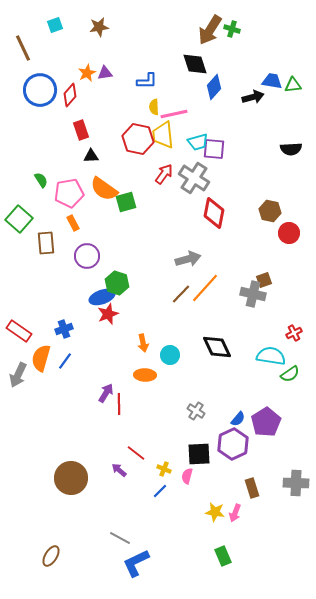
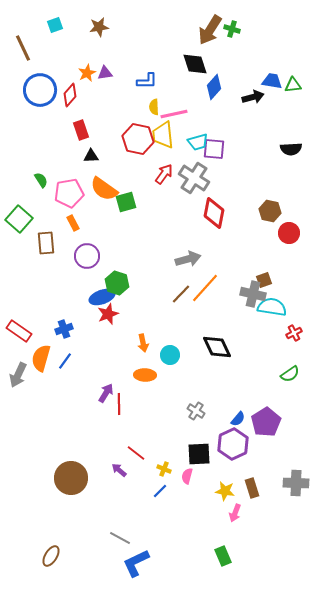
cyan semicircle at (271, 356): moved 1 px right, 49 px up
yellow star at (215, 512): moved 10 px right, 21 px up
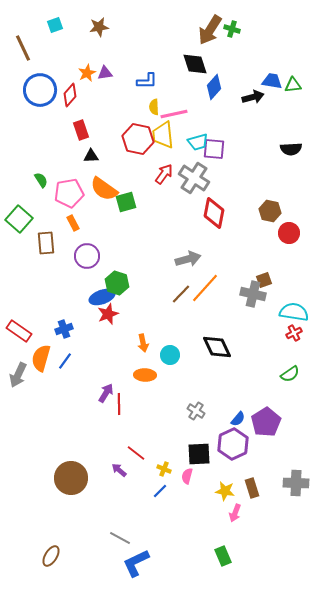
cyan semicircle at (272, 307): moved 22 px right, 5 px down
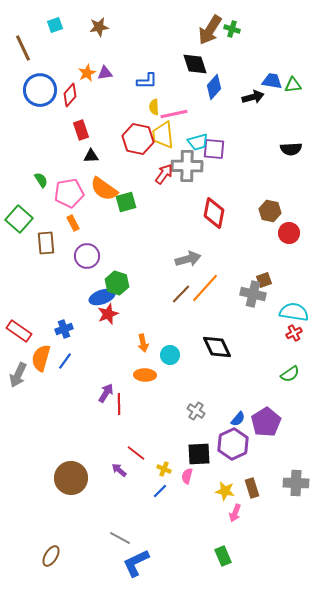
gray cross at (194, 178): moved 7 px left, 12 px up; rotated 32 degrees counterclockwise
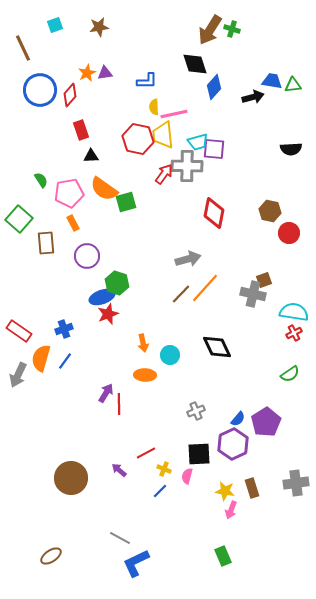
gray cross at (196, 411): rotated 36 degrees clockwise
red line at (136, 453): moved 10 px right; rotated 66 degrees counterclockwise
gray cross at (296, 483): rotated 10 degrees counterclockwise
pink arrow at (235, 513): moved 4 px left, 3 px up
brown ellipse at (51, 556): rotated 25 degrees clockwise
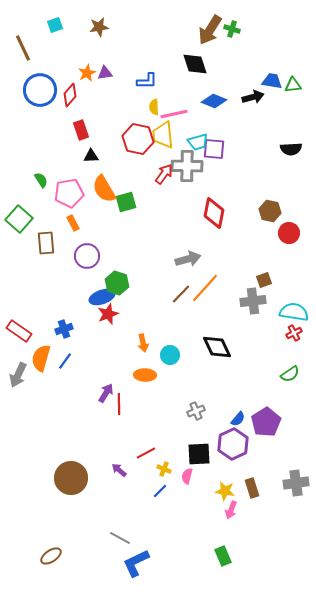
blue diamond at (214, 87): moved 14 px down; rotated 70 degrees clockwise
orange semicircle at (104, 189): rotated 24 degrees clockwise
gray cross at (253, 294): moved 7 px down; rotated 20 degrees counterclockwise
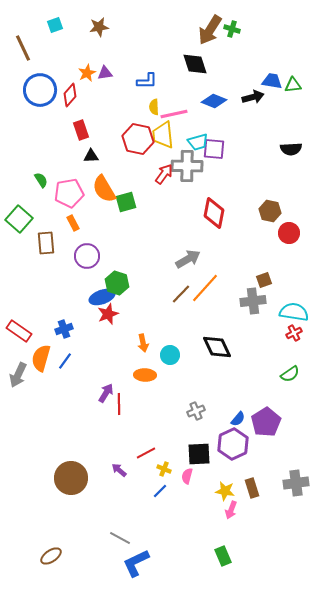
gray arrow at (188, 259): rotated 15 degrees counterclockwise
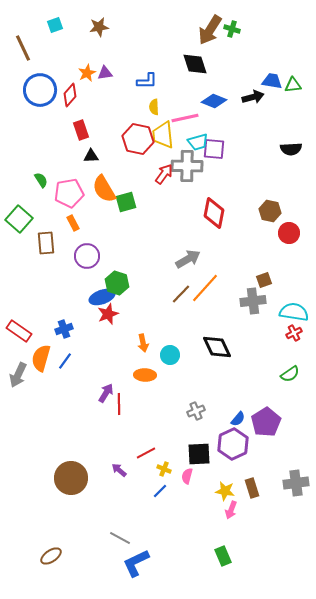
pink line at (174, 114): moved 11 px right, 4 px down
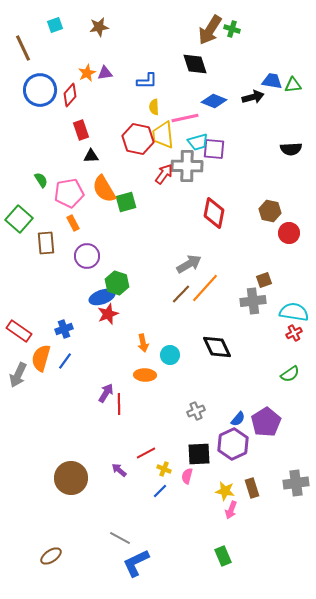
gray arrow at (188, 259): moved 1 px right, 5 px down
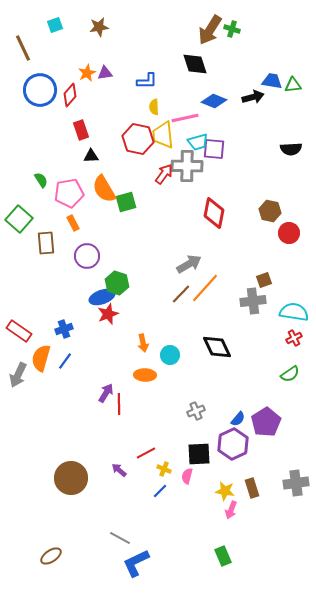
red cross at (294, 333): moved 5 px down
